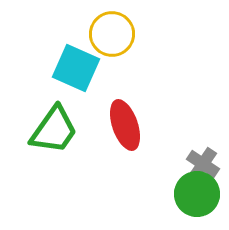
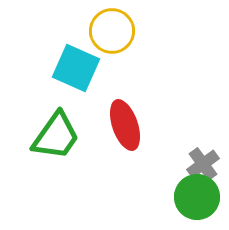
yellow circle: moved 3 px up
green trapezoid: moved 2 px right, 6 px down
gray cross: rotated 20 degrees clockwise
green circle: moved 3 px down
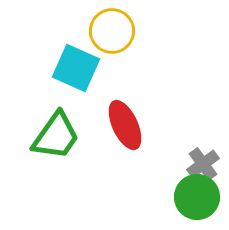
red ellipse: rotated 6 degrees counterclockwise
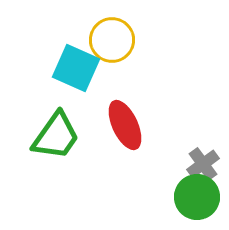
yellow circle: moved 9 px down
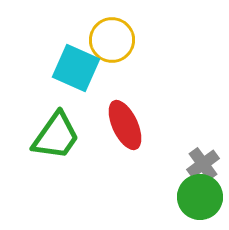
green circle: moved 3 px right
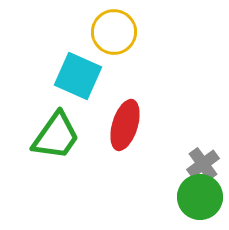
yellow circle: moved 2 px right, 8 px up
cyan square: moved 2 px right, 8 px down
red ellipse: rotated 42 degrees clockwise
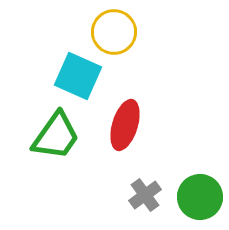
gray cross: moved 58 px left, 31 px down
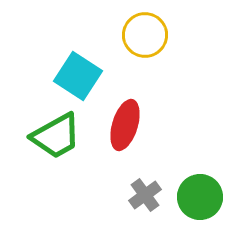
yellow circle: moved 31 px right, 3 px down
cyan square: rotated 9 degrees clockwise
green trapezoid: rotated 26 degrees clockwise
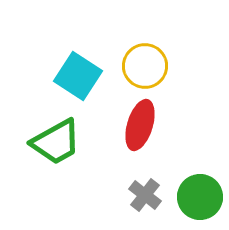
yellow circle: moved 31 px down
red ellipse: moved 15 px right
green trapezoid: moved 6 px down
gray cross: rotated 16 degrees counterclockwise
